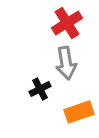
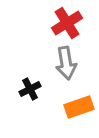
black cross: moved 10 px left
orange rectangle: moved 5 px up
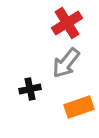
gray arrow: rotated 48 degrees clockwise
black cross: rotated 15 degrees clockwise
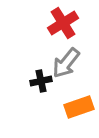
red cross: moved 4 px left
black cross: moved 11 px right, 8 px up
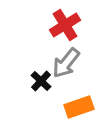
red cross: moved 2 px right, 2 px down
black cross: rotated 35 degrees counterclockwise
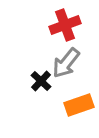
red cross: rotated 12 degrees clockwise
orange rectangle: moved 2 px up
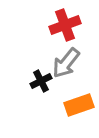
black cross: rotated 20 degrees clockwise
